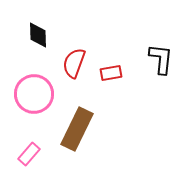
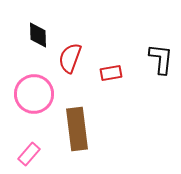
red semicircle: moved 4 px left, 5 px up
brown rectangle: rotated 33 degrees counterclockwise
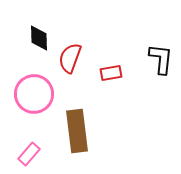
black diamond: moved 1 px right, 3 px down
brown rectangle: moved 2 px down
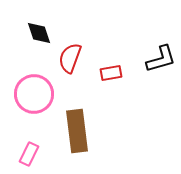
black diamond: moved 5 px up; rotated 16 degrees counterclockwise
black L-shape: rotated 68 degrees clockwise
pink rectangle: rotated 15 degrees counterclockwise
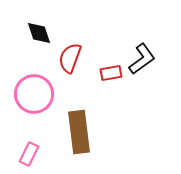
black L-shape: moved 19 px left; rotated 20 degrees counterclockwise
brown rectangle: moved 2 px right, 1 px down
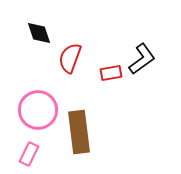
pink circle: moved 4 px right, 16 px down
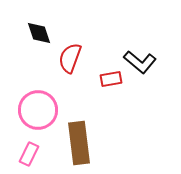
black L-shape: moved 2 px left, 3 px down; rotated 76 degrees clockwise
red rectangle: moved 6 px down
brown rectangle: moved 11 px down
